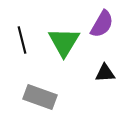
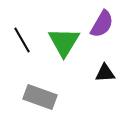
black line: rotated 16 degrees counterclockwise
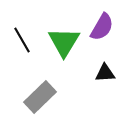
purple semicircle: moved 3 px down
gray rectangle: rotated 64 degrees counterclockwise
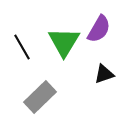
purple semicircle: moved 3 px left, 2 px down
black line: moved 7 px down
black triangle: moved 1 px left, 1 px down; rotated 15 degrees counterclockwise
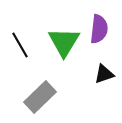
purple semicircle: rotated 24 degrees counterclockwise
black line: moved 2 px left, 2 px up
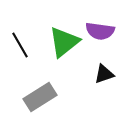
purple semicircle: moved 1 px right, 2 px down; rotated 92 degrees clockwise
green triangle: rotated 20 degrees clockwise
gray rectangle: rotated 12 degrees clockwise
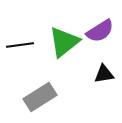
purple semicircle: rotated 40 degrees counterclockwise
black line: rotated 68 degrees counterclockwise
black triangle: rotated 10 degrees clockwise
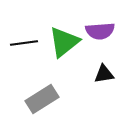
purple semicircle: rotated 28 degrees clockwise
black line: moved 4 px right, 2 px up
gray rectangle: moved 2 px right, 2 px down
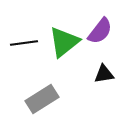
purple semicircle: rotated 48 degrees counterclockwise
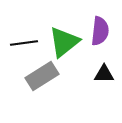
purple semicircle: rotated 32 degrees counterclockwise
black triangle: rotated 10 degrees clockwise
gray rectangle: moved 23 px up
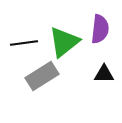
purple semicircle: moved 2 px up
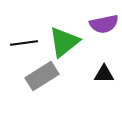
purple semicircle: moved 4 px right, 5 px up; rotated 72 degrees clockwise
